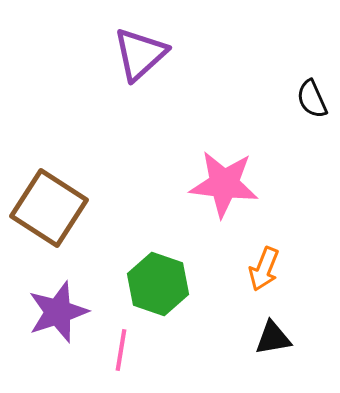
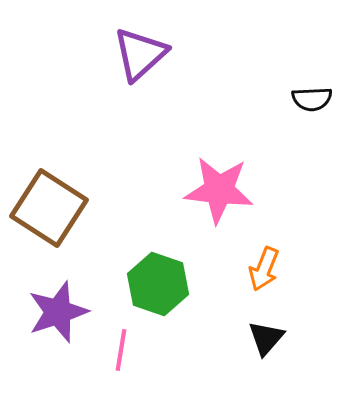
black semicircle: rotated 69 degrees counterclockwise
pink star: moved 5 px left, 6 px down
black triangle: moved 7 px left; rotated 39 degrees counterclockwise
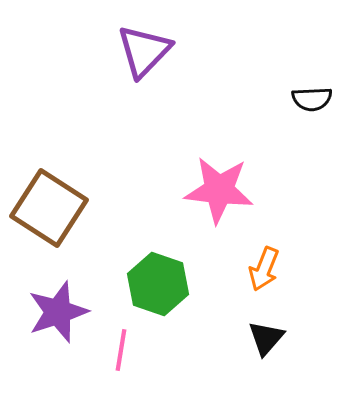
purple triangle: moved 4 px right, 3 px up; rotated 4 degrees counterclockwise
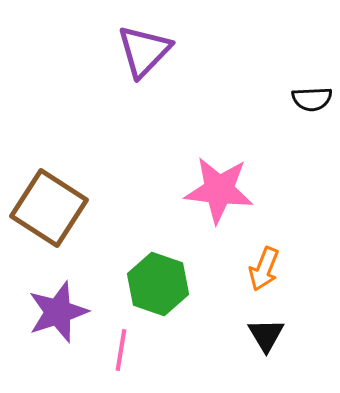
black triangle: moved 3 px up; rotated 12 degrees counterclockwise
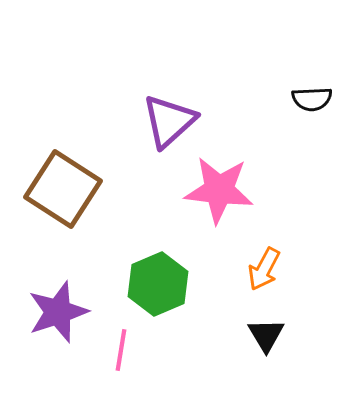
purple triangle: moved 25 px right, 70 px down; rotated 4 degrees clockwise
brown square: moved 14 px right, 19 px up
orange arrow: rotated 6 degrees clockwise
green hexagon: rotated 18 degrees clockwise
